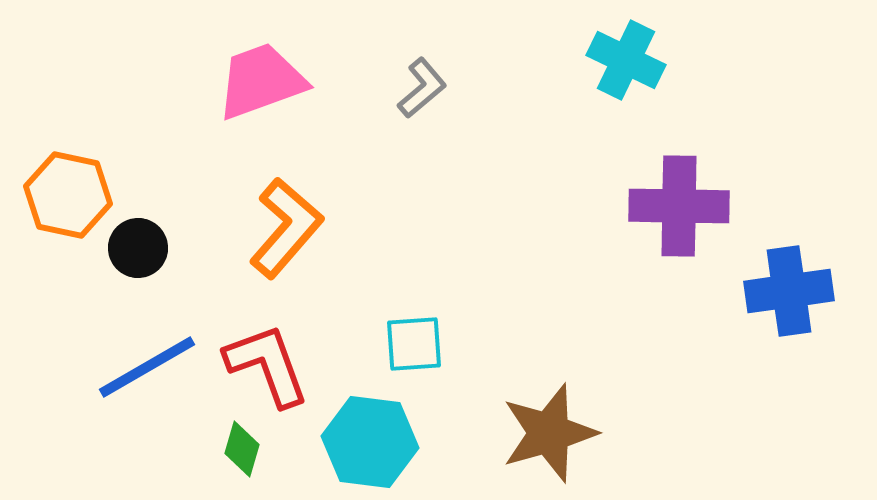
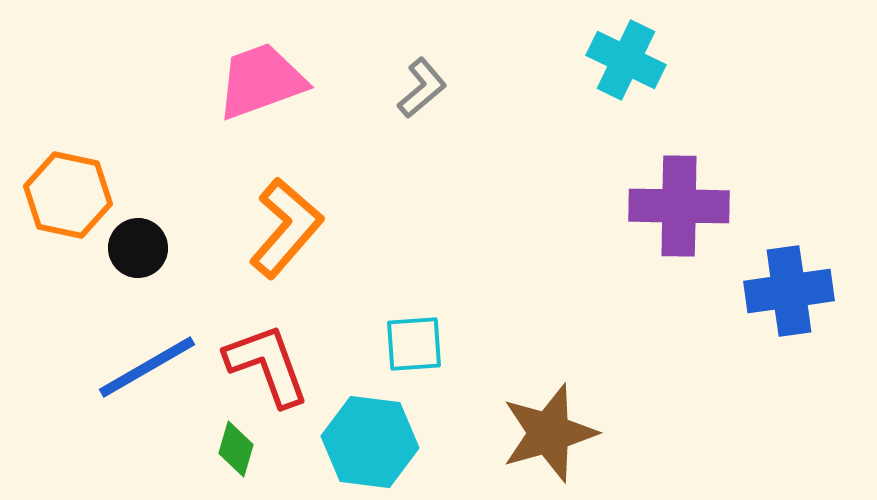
green diamond: moved 6 px left
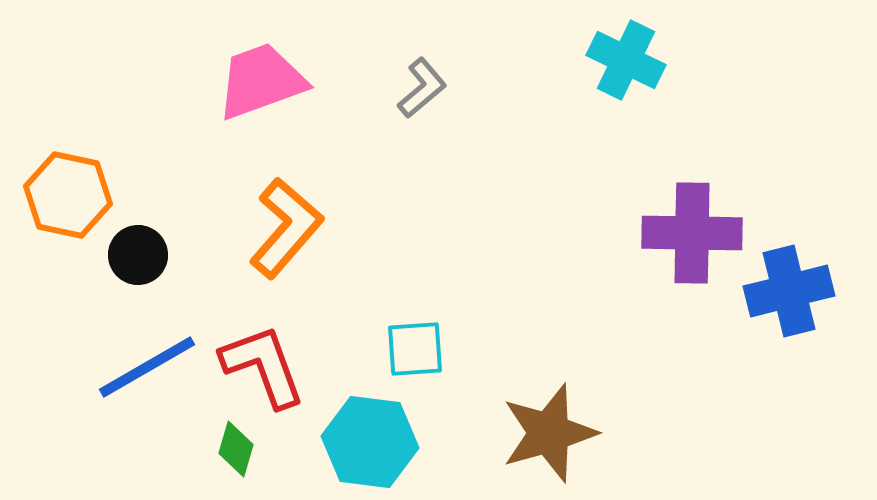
purple cross: moved 13 px right, 27 px down
black circle: moved 7 px down
blue cross: rotated 6 degrees counterclockwise
cyan square: moved 1 px right, 5 px down
red L-shape: moved 4 px left, 1 px down
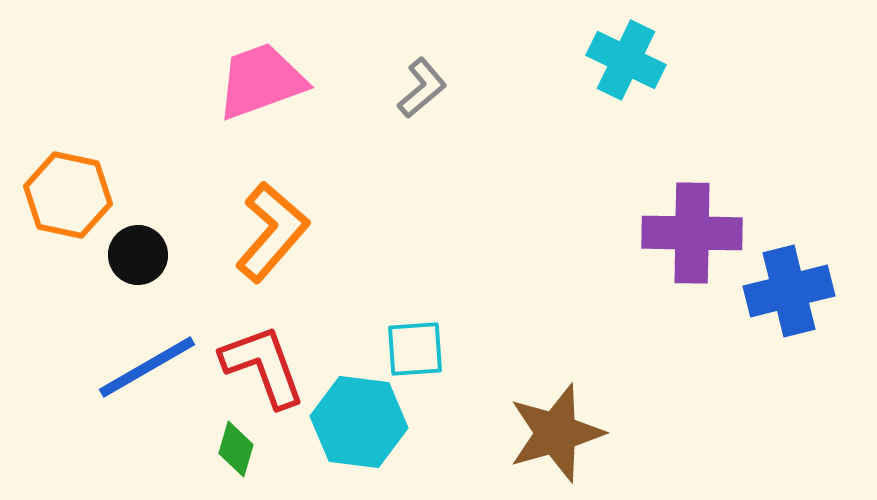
orange L-shape: moved 14 px left, 4 px down
brown star: moved 7 px right
cyan hexagon: moved 11 px left, 20 px up
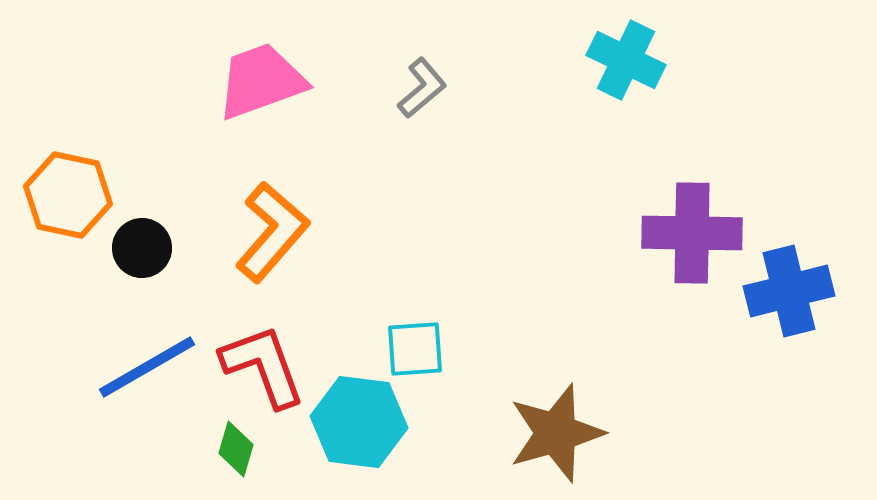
black circle: moved 4 px right, 7 px up
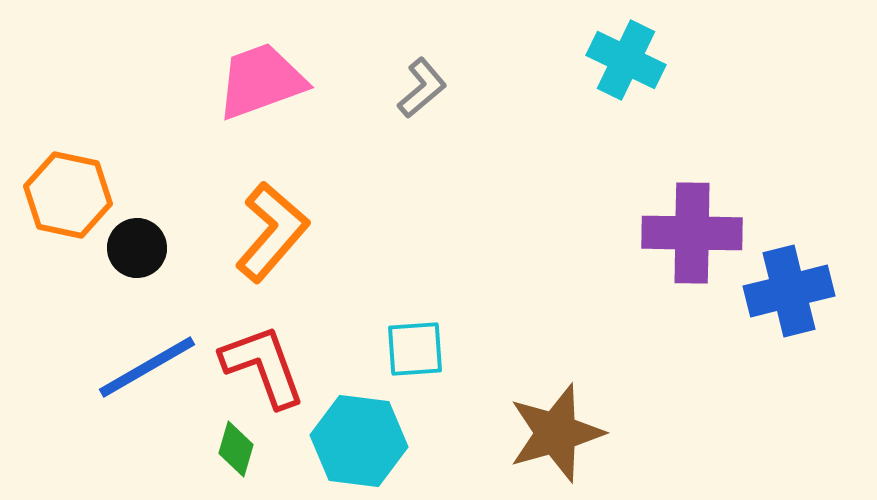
black circle: moved 5 px left
cyan hexagon: moved 19 px down
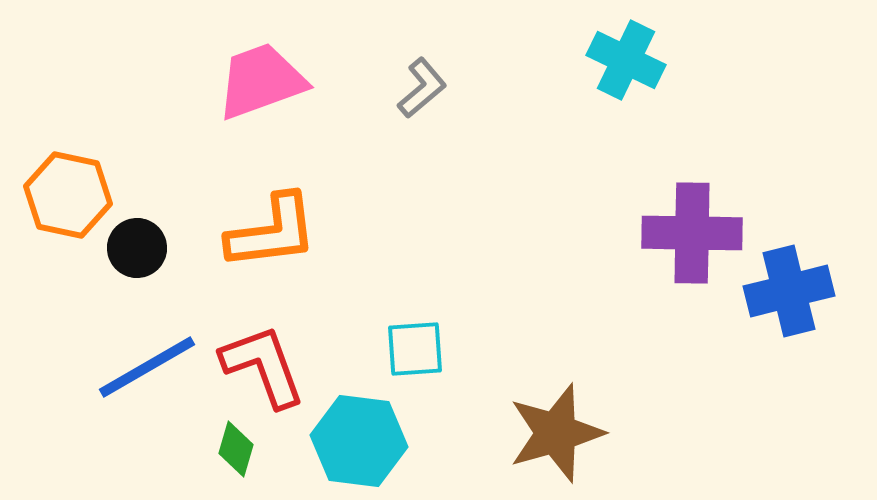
orange L-shape: rotated 42 degrees clockwise
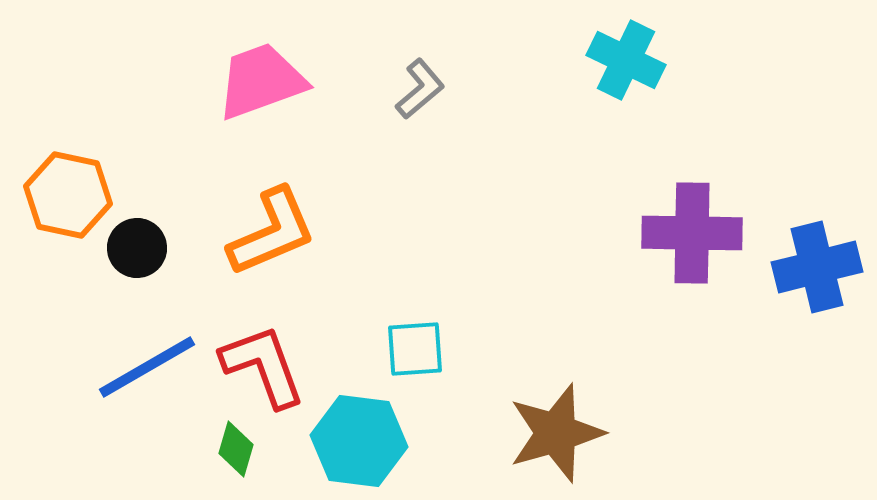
gray L-shape: moved 2 px left, 1 px down
orange L-shape: rotated 16 degrees counterclockwise
blue cross: moved 28 px right, 24 px up
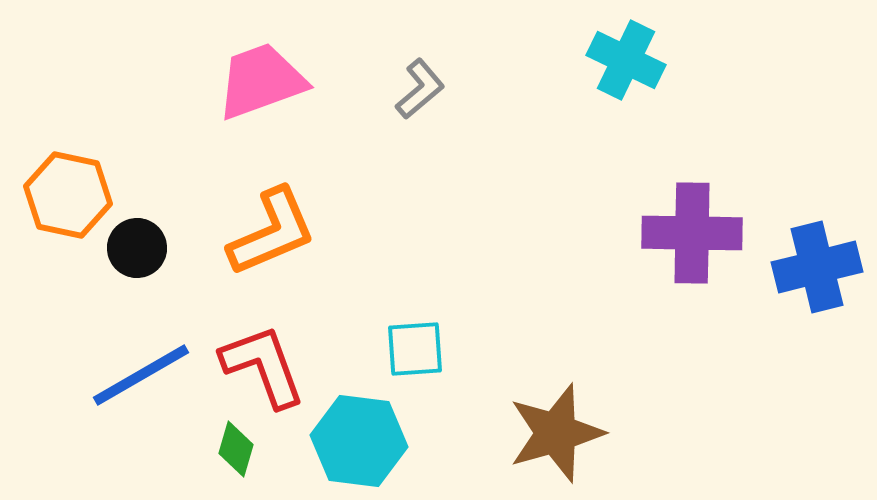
blue line: moved 6 px left, 8 px down
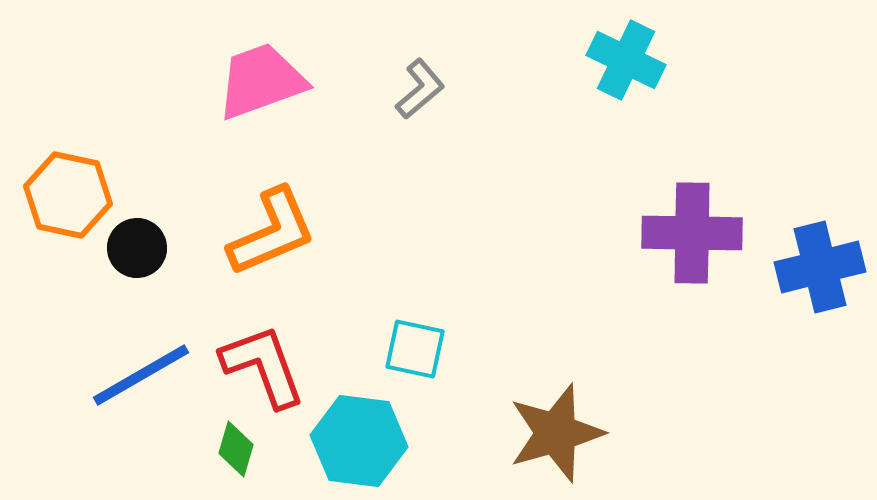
blue cross: moved 3 px right
cyan square: rotated 16 degrees clockwise
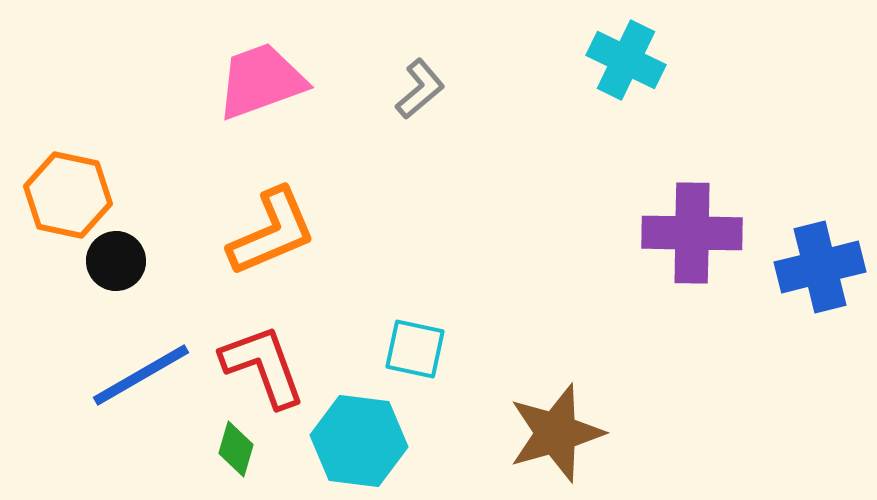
black circle: moved 21 px left, 13 px down
